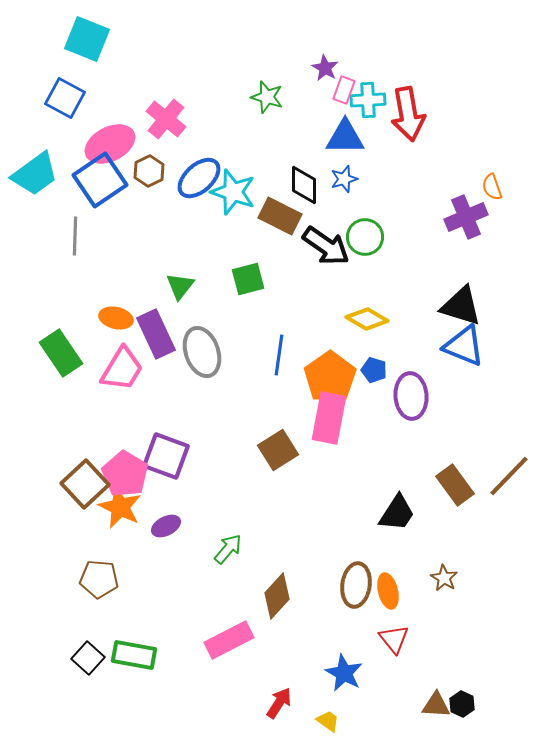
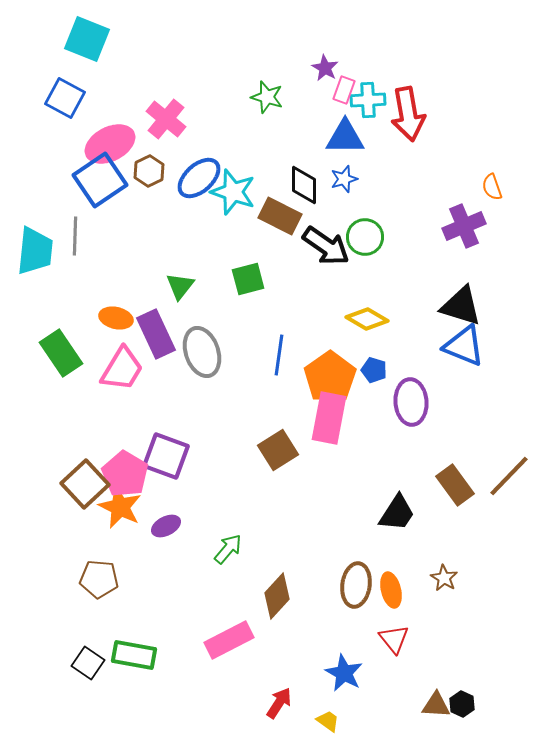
cyan trapezoid at (35, 174): moved 77 px down; rotated 48 degrees counterclockwise
purple cross at (466, 217): moved 2 px left, 9 px down
purple ellipse at (411, 396): moved 6 px down
orange ellipse at (388, 591): moved 3 px right, 1 px up
black square at (88, 658): moved 5 px down; rotated 8 degrees counterclockwise
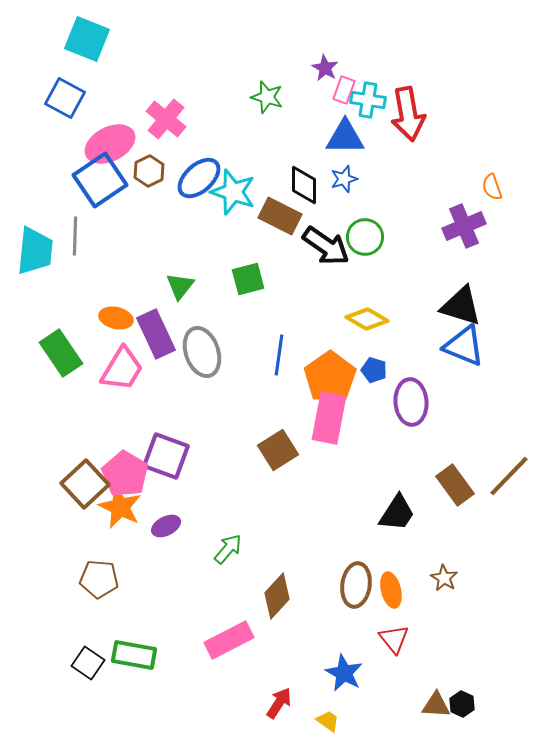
cyan cross at (368, 100): rotated 12 degrees clockwise
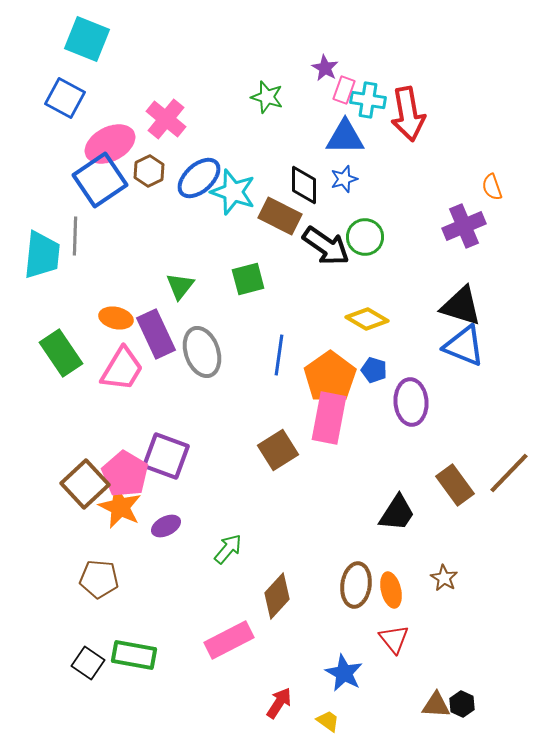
cyan trapezoid at (35, 251): moved 7 px right, 4 px down
brown line at (509, 476): moved 3 px up
